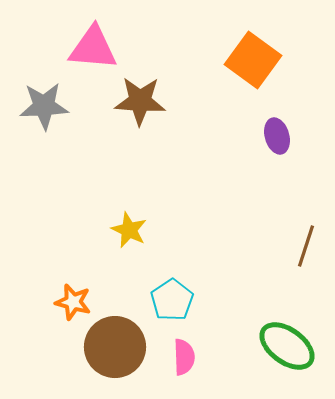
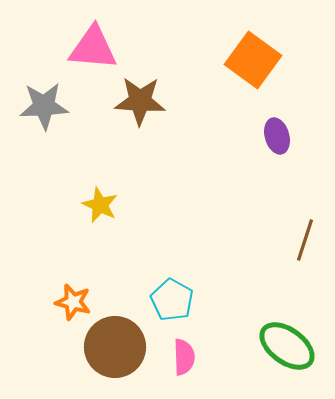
yellow star: moved 29 px left, 25 px up
brown line: moved 1 px left, 6 px up
cyan pentagon: rotated 9 degrees counterclockwise
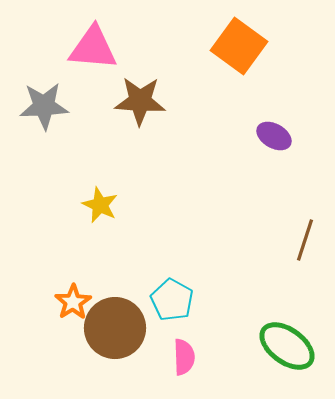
orange square: moved 14 px left, 14 px up
purple ellipse: moved 3 px left; rotated 44 degrees counterclockwise
orange star: rotated 24 degrees clockwise
brown circle: moved 19 px up
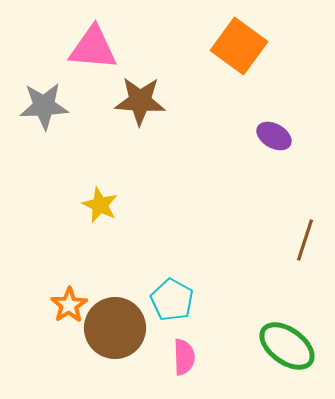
orange star: moved 4 px left, 3 px down
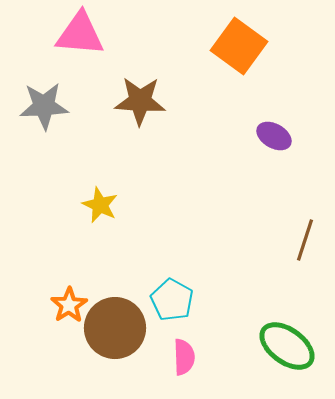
pink triangle: moved 13 px left, 14 px up
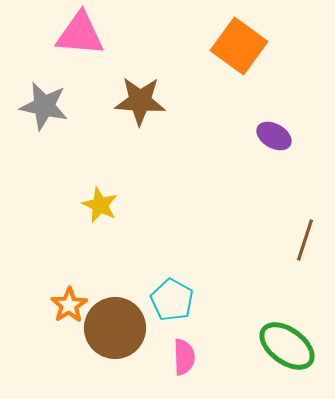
gray star: rotated 15 degrees clockwise
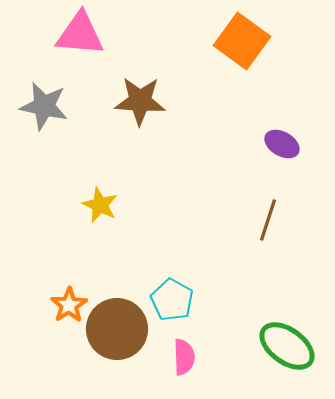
orange square: moved 3 px right, 5 px up
purple ellipse: moved 8 px right, 8 px down
brown line: moved 37 px left, 20 px up
brown circle: moved 2 px right, 1 px down
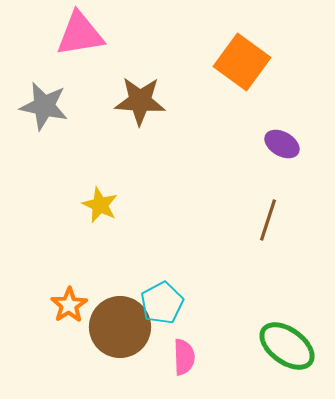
pink triangle: rotated 14 degrees counterclockwise
orange square: moved 21 px down
cyan pentagon: moved 10 px left, 3 px down; rotated 15 degrees clockwise
brown circle: moved 3 px right, 2 px up
